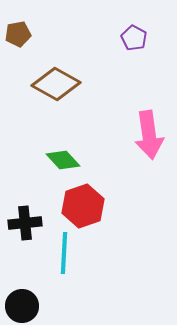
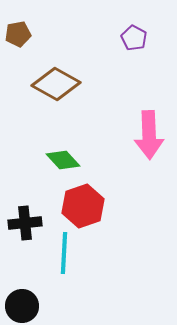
pink arrow: rotated 6 degrees clockwise
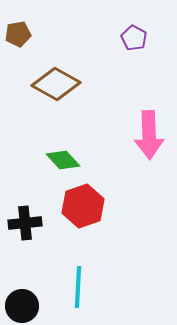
cyan line: moved 14 px right, 34 px down
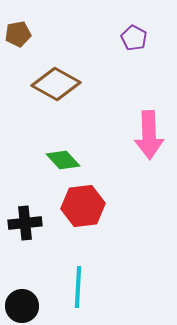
red hexagon: rotated 12 degrees clockwise
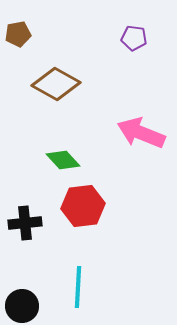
purple pentagon: rotated 20 degrees counterclockwise
pink arrow: moved 8 px left, 2 px up; rotated 114 degrees clockwise
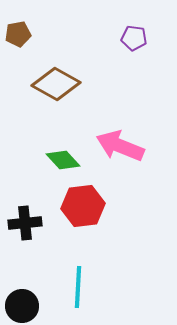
pink arrow: moved 21 px left, 13 px down
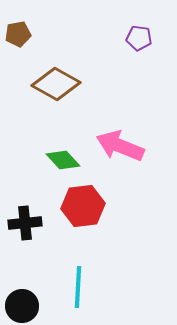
purple pentagon: moved 5 px right
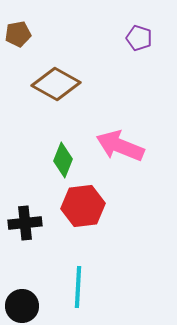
purple pentagon: rotated 10 degrees clockwise
green diamond: rotated 64 degrees clockwise
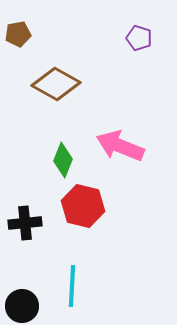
red hexagon: rotated 21 degrees clockwise
cyan line: moved 6 px left, 1 px up
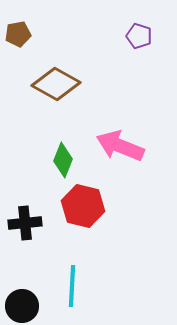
purple pentagon: moved 2 px up
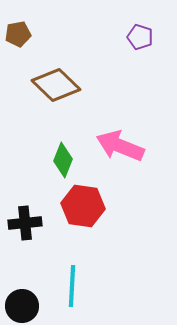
purple pentagon: moved 1 px right, 1 px down
brown diamond: moved 1 px down; rotated 15 degrees clockwise
red hexagon: rotated 6 degrees counterclockwise
